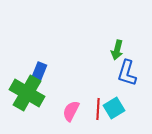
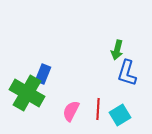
blue rectangle: moved 4 px right, 2 px down
cyan square: moved 6 px right, 7 px down
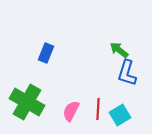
green arrow: moved 2 px right; rotated 114 degrees clockwise
blue rectangle: moved 3 px right, 21 px up
green cross: moved 9 px down
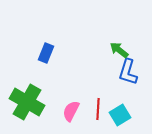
blue L-shape: moved 1 px right, 1 px up
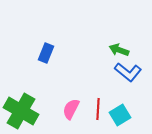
green arrow: rotated 18 degrees counterclockwise
blue L-shape: rotated 68 degrees counterclockwise
green cross: moved 6 px left, 9 px down
pink semicircle: moved 2 px up
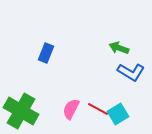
green arrow: moved 2 px up
blue L-shape: moved 3 px right; rotated 8 degrees counterclockwise
red line: rotated 65 degrees counterclockwise
cyan square: moved 2 px left, 1 px up
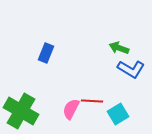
blue L-shape: moved 3 px up
red line: moved 6 px left, 8 px up; rotated 25 degrees counterclockwise
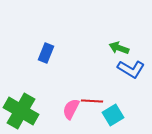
cyan square: moved 5 px left, 1 px down
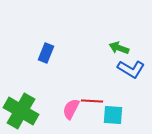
cyan square: rotated 35 degrees clockwise
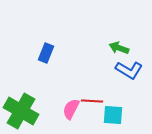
blue L-shape: moved 2 px left, 1 px down
